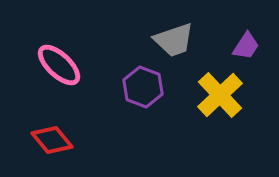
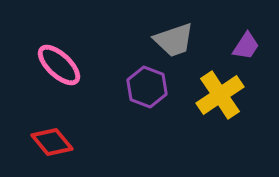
purple hexagon: moved 4 px right
yellow cross: rotated 9 degrees clockwise
red diamond: moved 2 px down
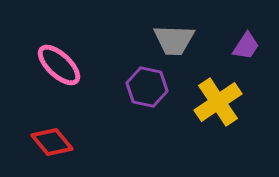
gray trapezoid: rotated 21 degrees clockwise
purple hexagon: rotated 9 degrees counterclockwise
yellow cross: moved 2 px left, 7 px down
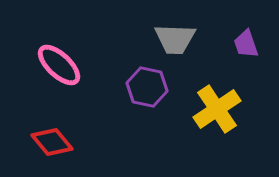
gray trapezoid: moved 1 px right, 1 px up
purple trapezoid: moved 2 px up; rotated 128 degrees clockwise
yellow cross: moved 1 px left, 7 px down
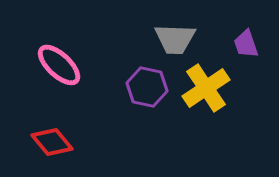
yellow cross: moved 11 px left, 21 px up
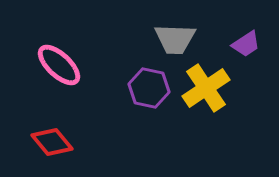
purple trapezoid: rotated 104 degrees counterclockwise
purple hexagon: moved 2 px right, 1 px down
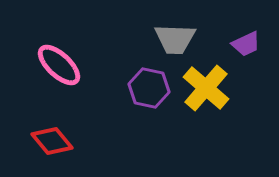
purple trapezoid: rotated 8 degrees clockwise
yellow cross: rotated 15 degrees counterclockwise
red diamond: moved 1 px up
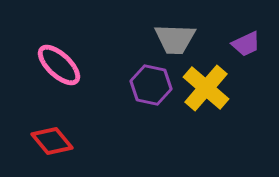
purple hexagon: moved 2 px right, 3 px up
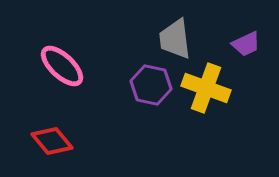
gray trapezoid: rotated 81 degrees clockwise
pink ellipse: moved 3 px right, 1 px down
yellow cross: rotated 21 degrees counterclockwise
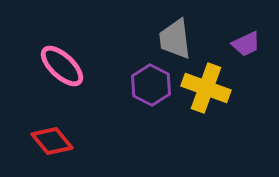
purple hexagon: rotated 15 degrees clockwise
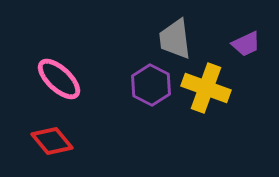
pink ellipse: moved 3 px left, 13 px down
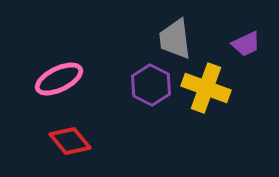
pink ellipse: rotated 69 degrees counterclockwise
red diamond: moved 18 px right
